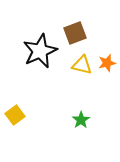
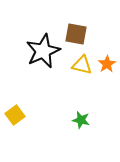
brown square: moved 1 px right, 1 px down; rotated 30 degrees clockwise
black star: moved 3 px right
orange star: moved 1 px down; rotated 18 degrees counterclockwise
green star: rotated 24 degrees counterclockwise
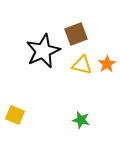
brown square: rotated 30 degrees counterclockwise
yellow square: rotated 30 degrees counterclockwise
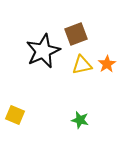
yellow triangle: rotated 25 degrees counterclockwise
green star: moved 1 px left
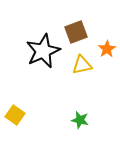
brown square: moved 2 px up
orange star: moved 15 px up
yellow square: rotated 12 degrees clockwise
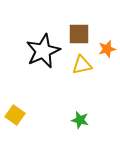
brown square: moved 3 px right, 2 px down; rotated 20 degrees clockwise
orange star: rotated 18 degrees clockwise
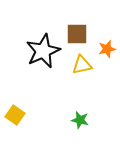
brown square: moved 2 px left
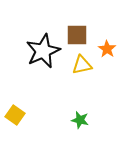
brown square: moved 1 px down
orange star: rotated 24 degrees counterclockwise
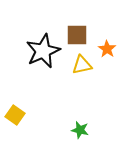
green star: moved 10 px down
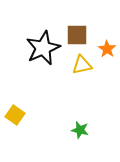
black star: moved 3 px up
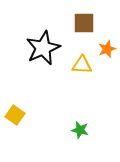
brown square: moved 7 px right, 12 px up
orange star: rotated 18 degrees clockwise
yellow triangle: rotated 15 degrees clockwise
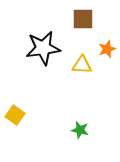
brown square: moved 1 px left, 4 px up
black star: rotated 16 degrees clockwise
